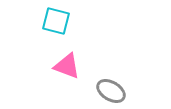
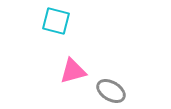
pink triangle: moved 6 px right, 5 px down; rotated 36 degrees counterclockwise
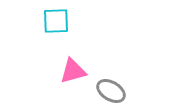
cyan square: rotated 16 degrees counterclockwise
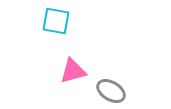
cyan square: rotated 12 degrees clockwise
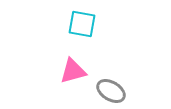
cyan square: moved 26 px right, 3 px down
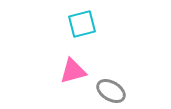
cyan square: rotated 24 degrees counterclockwise
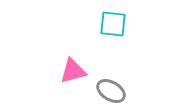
cyan square: moved 31 px right; rotated 20 degrees clockwise
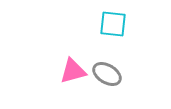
gray ellipse: moved 4 px left, 17 px up
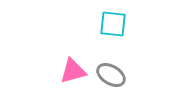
gray ellipse: moved 4 px right, 1 px down
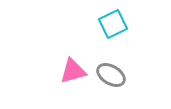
cyan square: rotated 32 degrees counterclockwise
